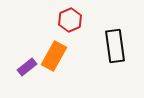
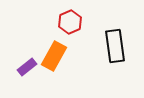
red hexagon: moved 2 px down
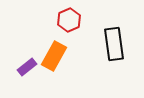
red hexagon: moved 1 px left, 2 px up
black rectangle: moved 1 px left, 2 px up
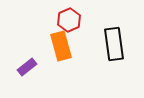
orange rectangle: moved 7 px right, 10 px up; rotated 44 degrees counterclockwise
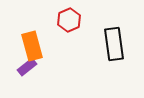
orange rectangle: moved 29 px left
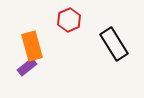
black rectangle: rotated 24 degrees counterclockwise
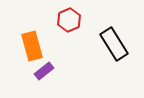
purple rectangle: moved 17 px right, 4 px down
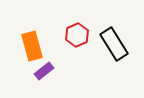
red hexagon: moved 8 px right, 15 px down
